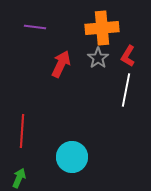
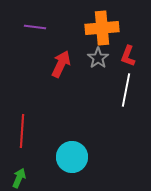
red L-shape: rotated 10 degrees counterclockwise
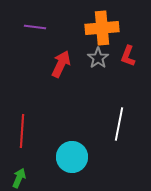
white line: moved 7 px left, 34 px down
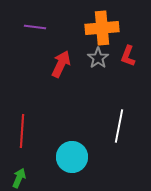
white line: moved 2 px down
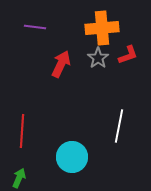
red L-shape: moved 1 px up; rotated 130 degrees counterclockwise
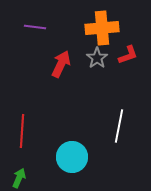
gray star: moved 1 px left
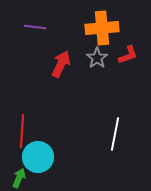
white line: moved 4 px left, 8 px down
cyan circle: moved 34 px left
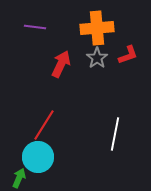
orange cross: moved 5 px left
red line: moved 22 px right, 6 px up; rotated 28 degrees clockwise
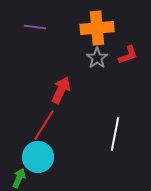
red arrow: moved 26 px down
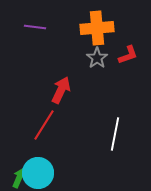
cyan circle: moved 16 px down
